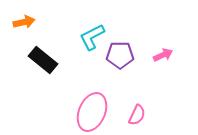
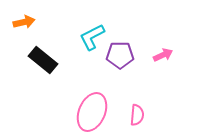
pink semicircle: rotated 20 degrees counterclockwise
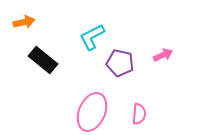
purple pentagon: moved 8 px down; rotated 12 degrees clockwise
pink semicircle: moved 2 px right, 1 px up
